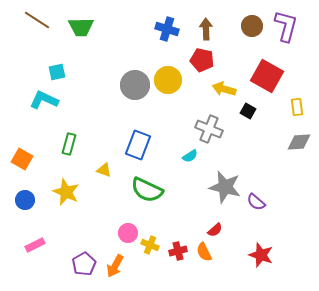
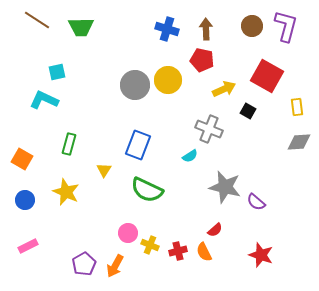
yellow arrow: rotated 140 degrees clockwise
yellow triangle: rotated 42 degrees clockwise
pink rectangle: moved 7 px left, 1 px down
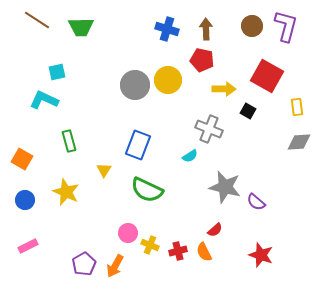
yellow arrow: rotated 25 degrees clockwise
green rectangle: moved 3 px up; rotated 30 degrees counterclockwise
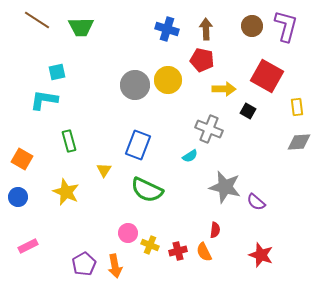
cyan L-shape: rotated 16 degrees counterclockwise
blue circle: moved 7 px left, 3 px up
red semicircle: rotated 42 degrees counterclockwise
orange arrow: rotated 40 degrees counterclockwise
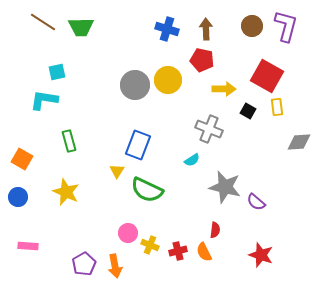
brown line: moved 6 px right, 2 px down
yellow rectangle: moved 20 px left
cyan semicircle: moved 2 px right, 4 px down
yellow triangle: moved 13 px right, 1 px down
pink rectangle: rotated 30 degrees clockwise
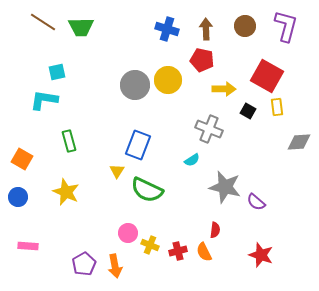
brown circle: moved 7 px left
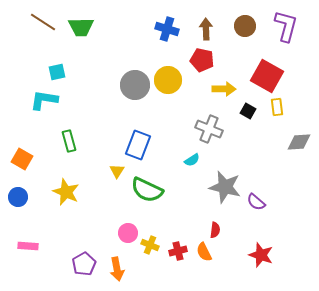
orange arrow: moved 2 px right, 3 px down
